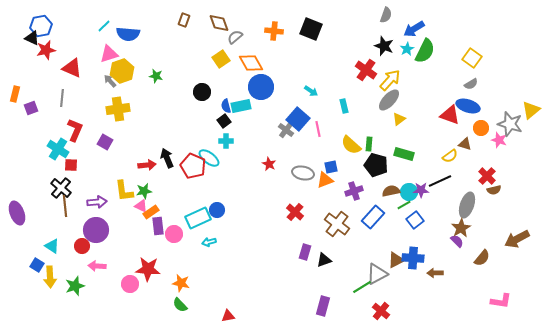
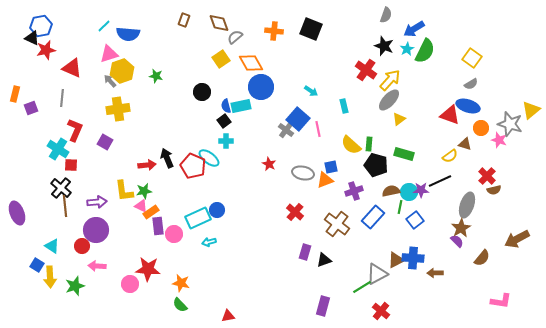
green line at (404, 205): moved 4 px left, 2 px down; rotated 48 degrees counterclockwise
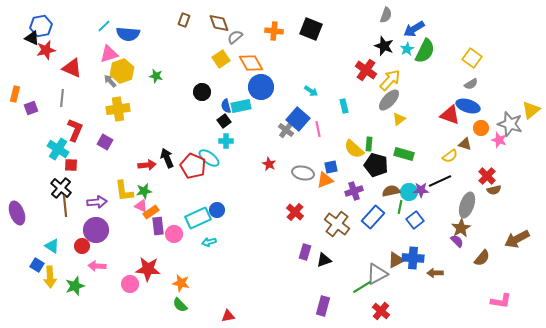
yellow semicircle at (351, 145): moved 3 px right, 4 px down
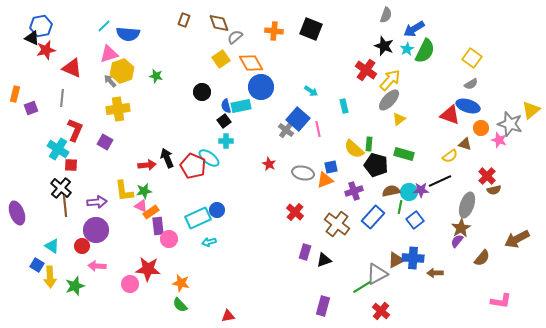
pink circle at (174, 234): moved 5 px left, 5 px down
purple semicircle at (457, 241): rotated 96 degrees counterclockwise
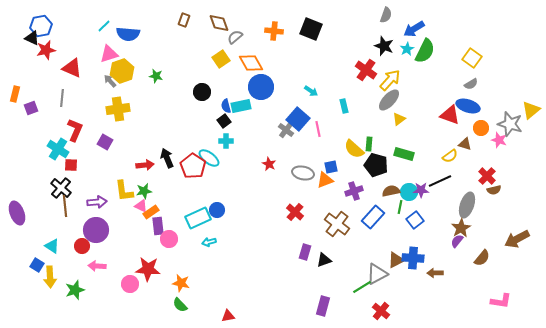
red arrow at (147, 165): moved 2 px left
red pentagon at (193, 166): rotated 10 degrees clockwise
green star at (75, 286): moved 4 px down
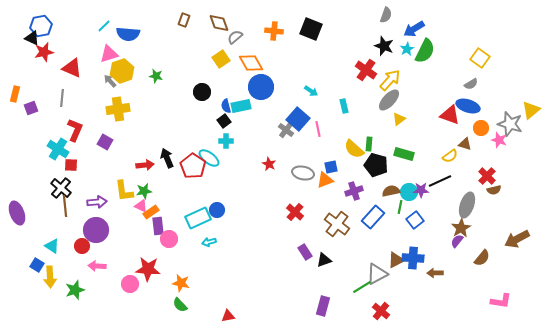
red star at (46, 50): moved 2 px left, 2 px down
yellow square at (472, 58): moved 8 px right
purple rectangle at (305, 252): rotated 49 degrees counterclockwise
